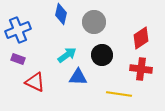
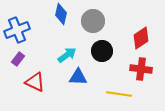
gray circle: moved 1 px left, 1 px up
blue cross: moved 1 px left
black circle: moved 4 px up
purple rectangle: rotated 72 degrees counterclockwise
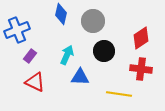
black circle: moved 2 px right
cyan arrow: rotated 30 degrees counterclockwise
purple rectangle: moved 12 px right, 3 px up
blue triangle: moved 2 px right
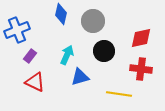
red diamond: rotated 20 degrees clockwise
blue triangle: rotated 18 degrees counterclockwise
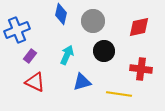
red diamond: moved 2 px left, 11 px up
blue triangle: moved 2 px right, 5 px down
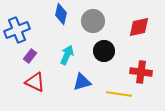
red cross: moved 3 px down
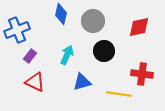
red cross: moved 1 px right, 2 px down
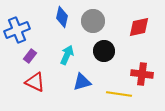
blue diamond: moved 1 px right, 3 px down
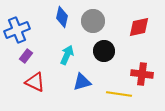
purple rectangle: moved 4 px left
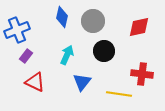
blue triangle: rotated 36 degrees counterclockwise
